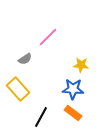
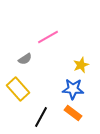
pink line: rotated 15 degrees clockwise
yellow star: rotated 28 degrees counterclockwise
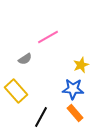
yellow rectangle: moved 2 px left, 2 px down
orange rectangle: moved 2 px right; rotated 12 degrees clockwise
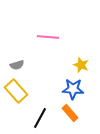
pink line: rotated 35 degrees clockwise
gray semicircle: moved 8 px left, 6 px down; rotated 16 degrees clockwise
yellow star: rotated 28 degrees counterclockwise
orange rectangle: moved 5 px left
black line: moved 1 px left, 1 px down
